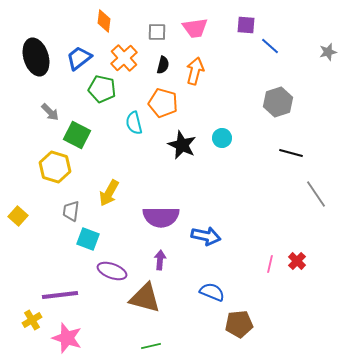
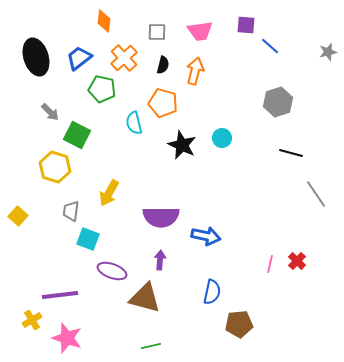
pink trapezoid: moved 5 px right, 3 px down
blue semicircle: rotated 80 degrees clockwise
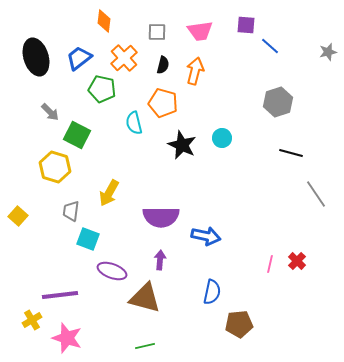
green line: moved 6 px left
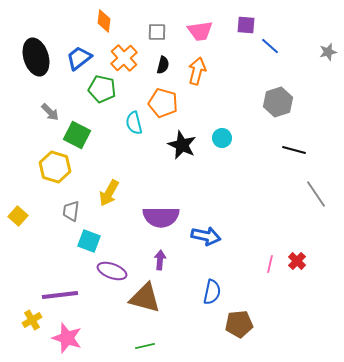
orange arrow: moved 2 px right
black line: moved 3 px right, 3 px up
cyan square: moved 1 px right, 2 px down
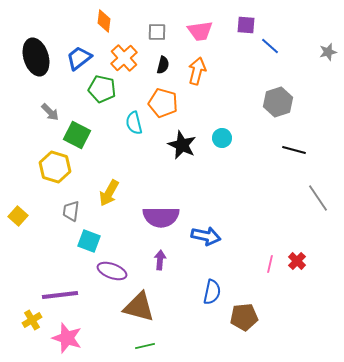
gray line: moved 2 px right, 4 px down
brown triangle: moved 6 px left, 9 px down
brown pentagon: moved 5 px right, 7 px up
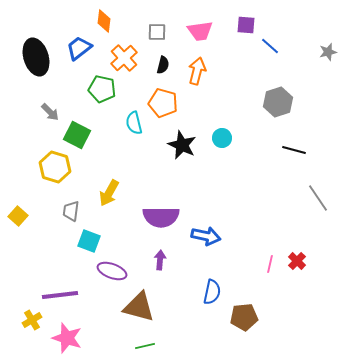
blue trapezoid: moved 10 px up
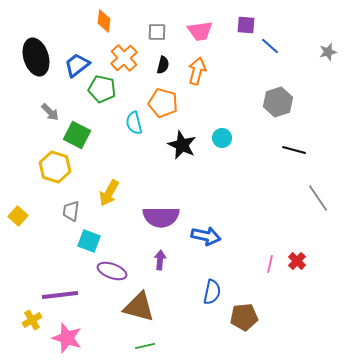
blue trapezoid: moved 2 px left, 17 px down
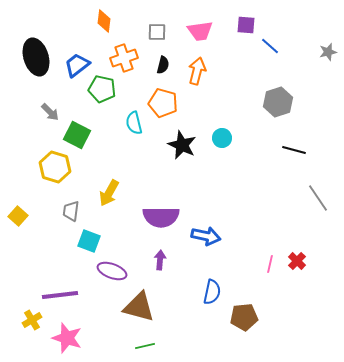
orange cross: rotated 24 degrees clockwise
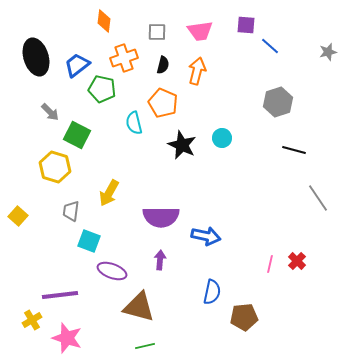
orange pentagon: rotated 8 degrees clockwise
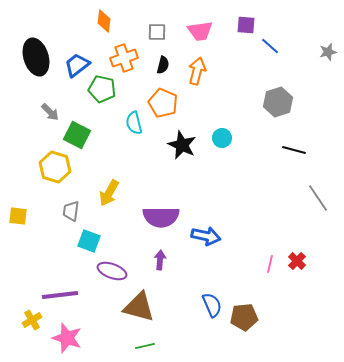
yellow square: rotated 36 degrees counterclockwise
blue semicircle: moved 13 px down; rotated 35 degrees counterclockwise
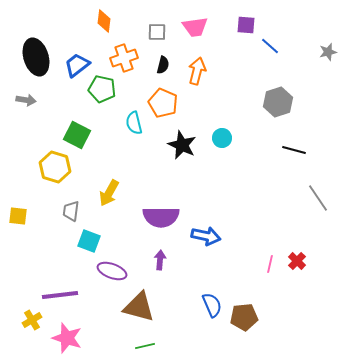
pink trapezoid: moved 5 px left, 4 px up
gray arrow: moved 24 px left, 12 px up; rotated 36 degrees counterclockwise
